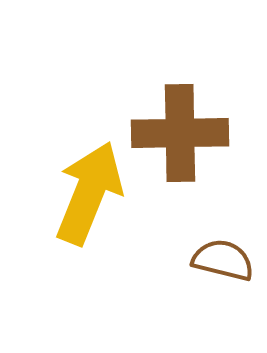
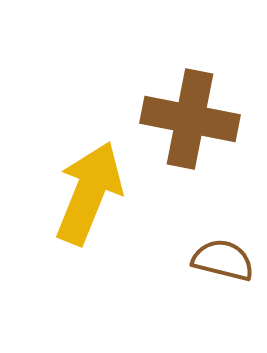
brown cross: moved 10 px right, 14 px up; rotated 12 degrees clockwise
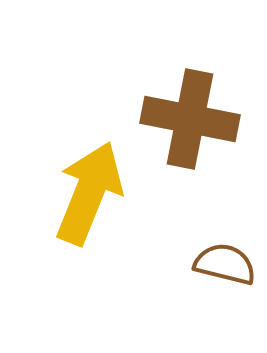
brown semicircle: moved 2 px right, 4 px down
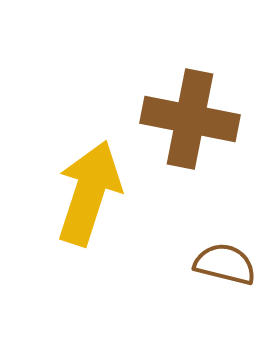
yellow arrow: rotated 4 degrees counterclockwise
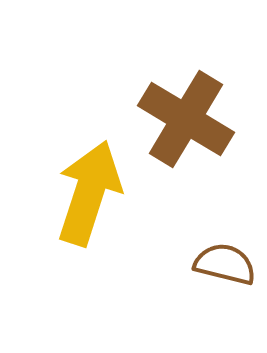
brown cross: moved 4 px left; rotated 20 degrees clockwise
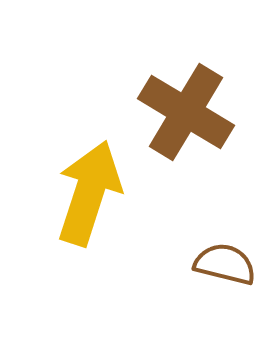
brown cross: moved 7 px up
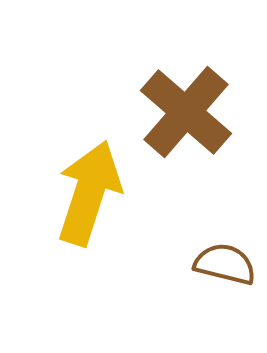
brown cross: rotated 10 degrees clockwise
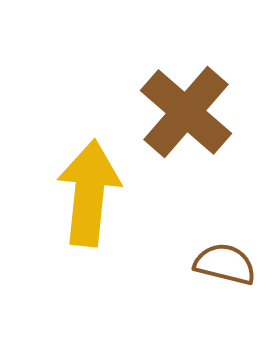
yellow arrow: rotated 12 degrees counterclockwise
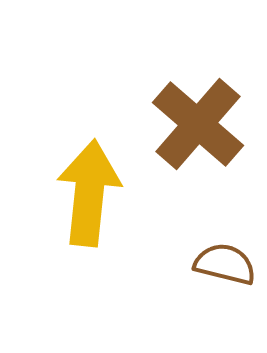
brown cross: moved 12 px right, 12 px down
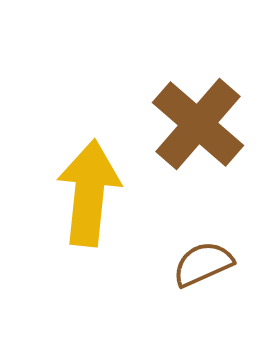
brown semicircle: moved 22 px left; rotated 38 degrees counterclockwise
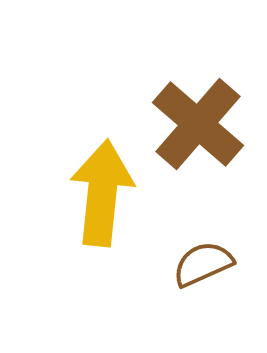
yellow arrow: moved 13 px right
